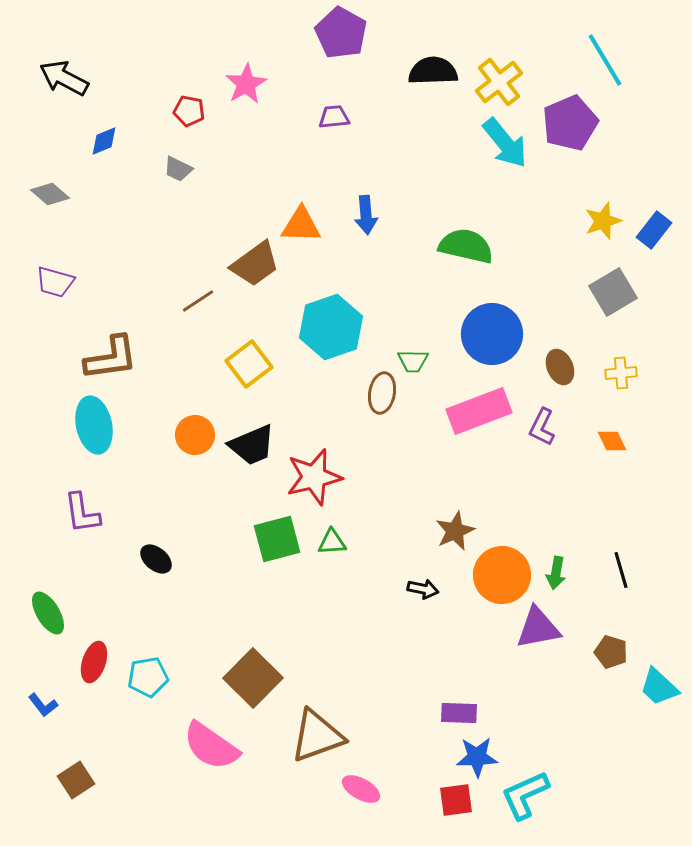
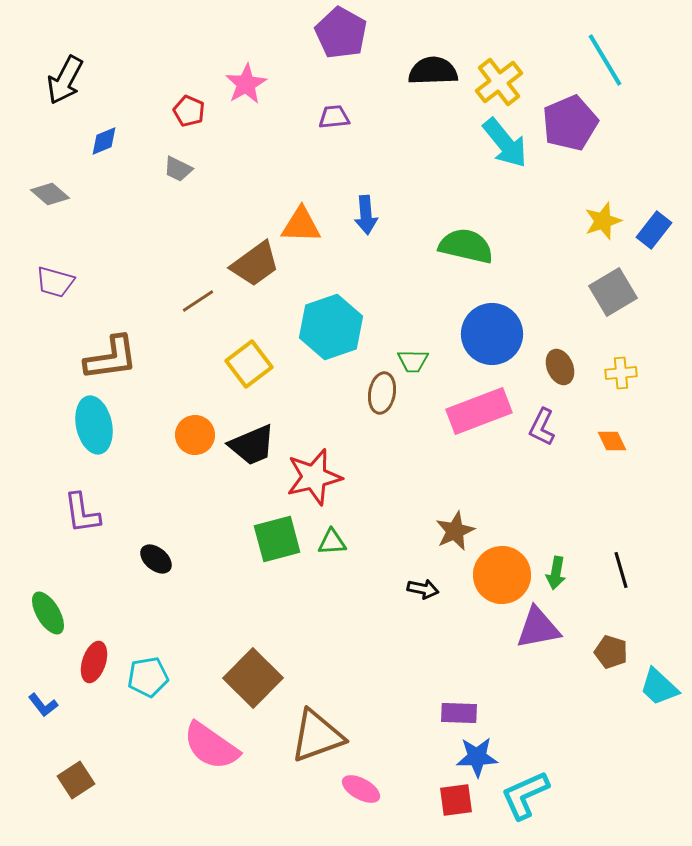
black arrow at (64, 78): moved 1 px right, 2 px down; rotated 90 degrees counterclockwise
red pentagon at (189, 111): rotated 12 degrees clockwise
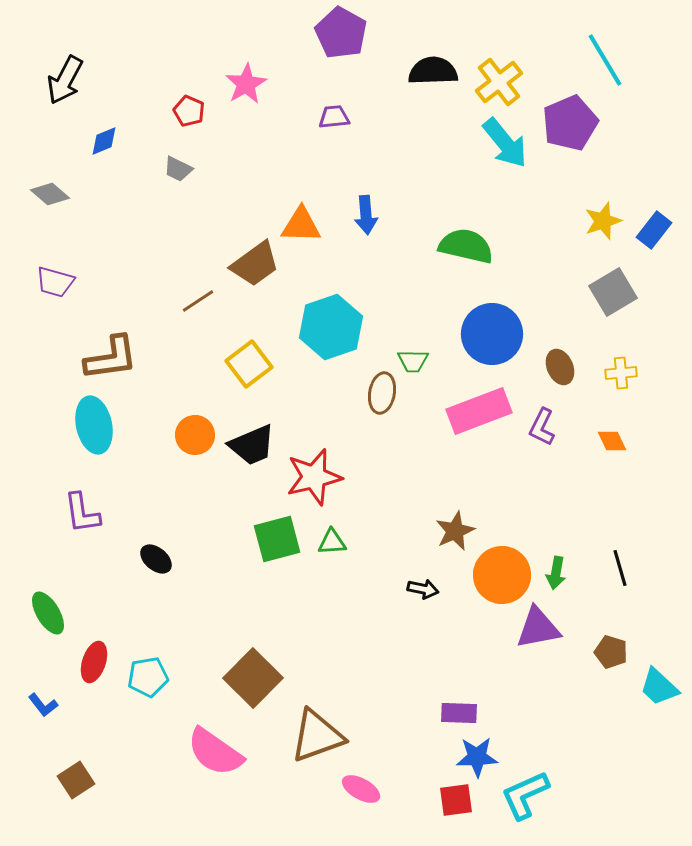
black line at (621, 570): moved 1 px left, 2 px up
pink semicircle at (211, 746): moved 4 px right, 6 px down
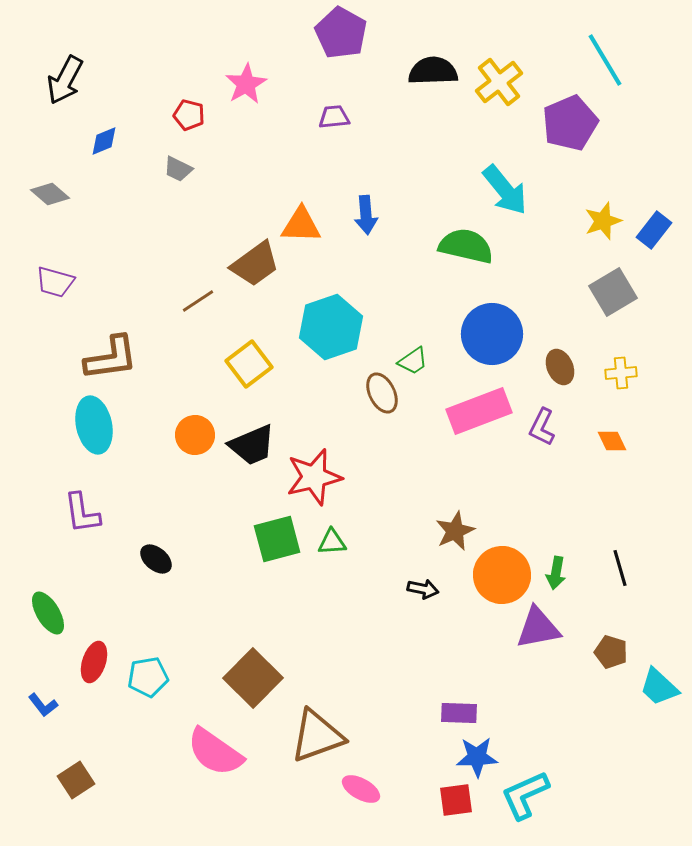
red pentagon at (189, 111): moved 4 px down; rotated 8 degrees counterclockwise
cyan arrow at (505, 143): moved 47 px down
green trapezoid at (413, 361): rotated 36 degrees counterclockwise
brown ellipse at (382, 393): rotated 36 degrees counterclockwise
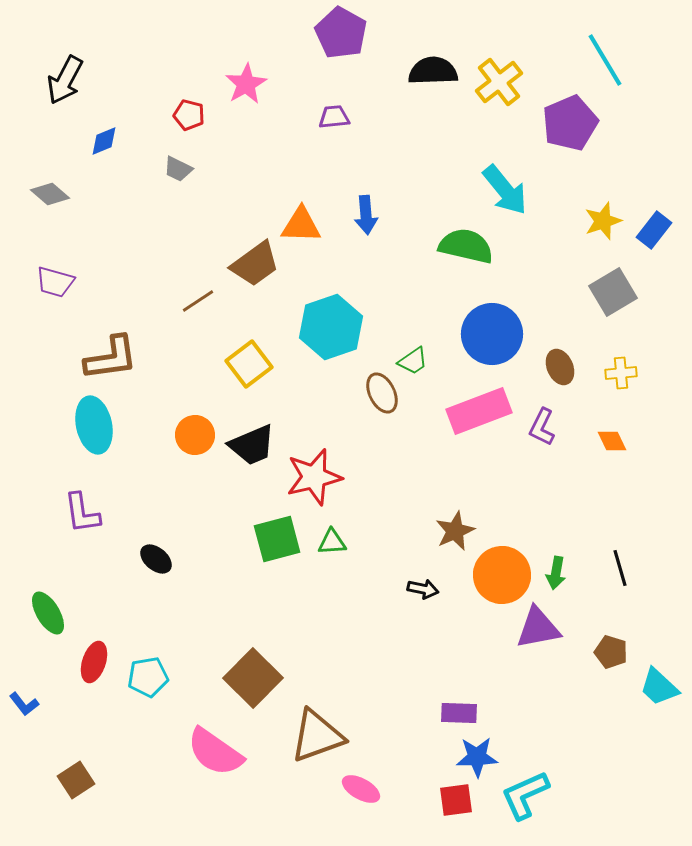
blue L-shape at (43, 705): moved 19 px left, 1 px up
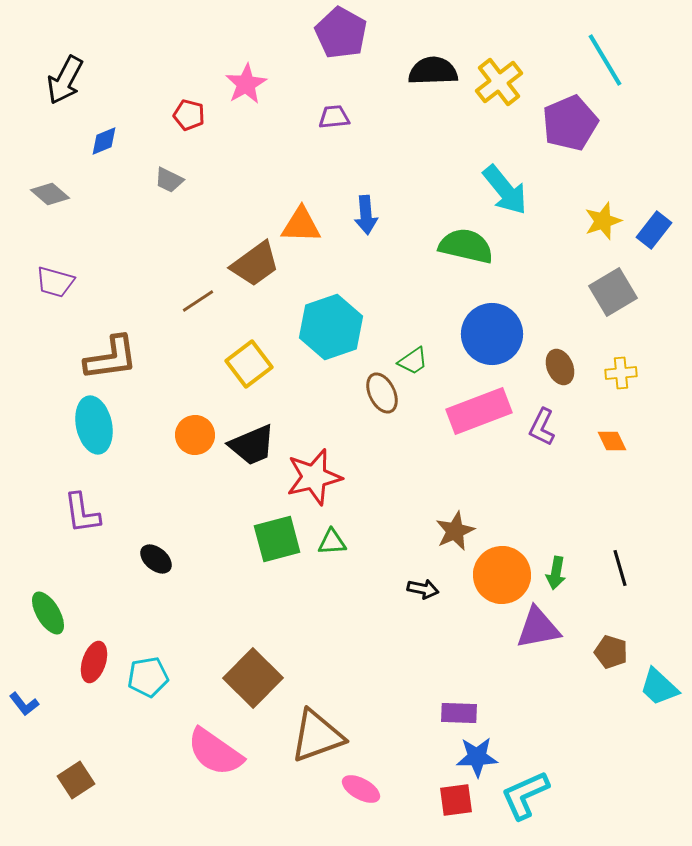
gray trapezoid at (178, 169): moved 9 px left, 11 px down
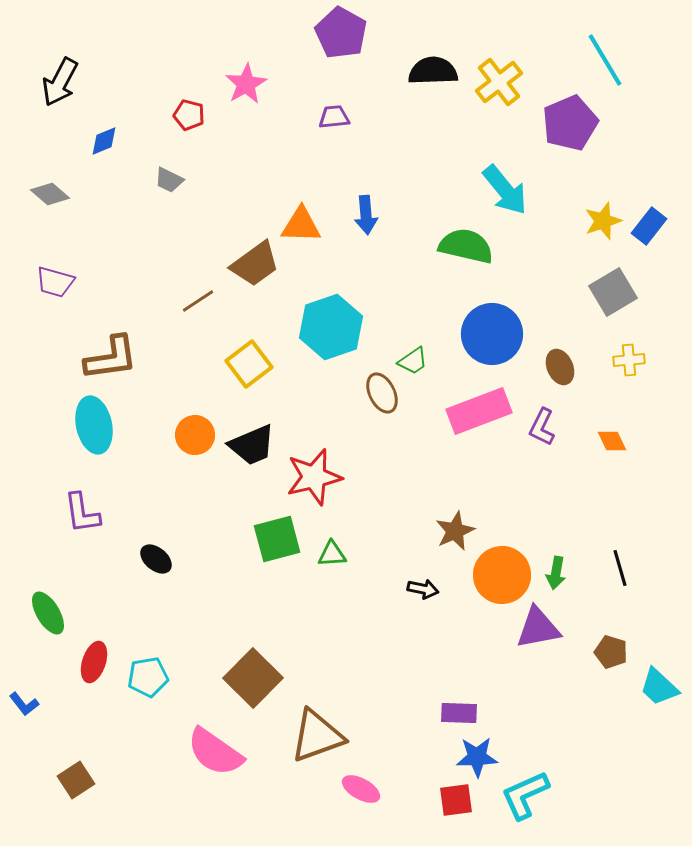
black arrow at (65, 80): moved 5 px left, 2 px down
blue rectangle at (654, 230): moved 5 px left, 4 px up
yellow cross at (621, 373): moved 8 px right, 13 px up
green triangle at (332, 542): moved 12 px down
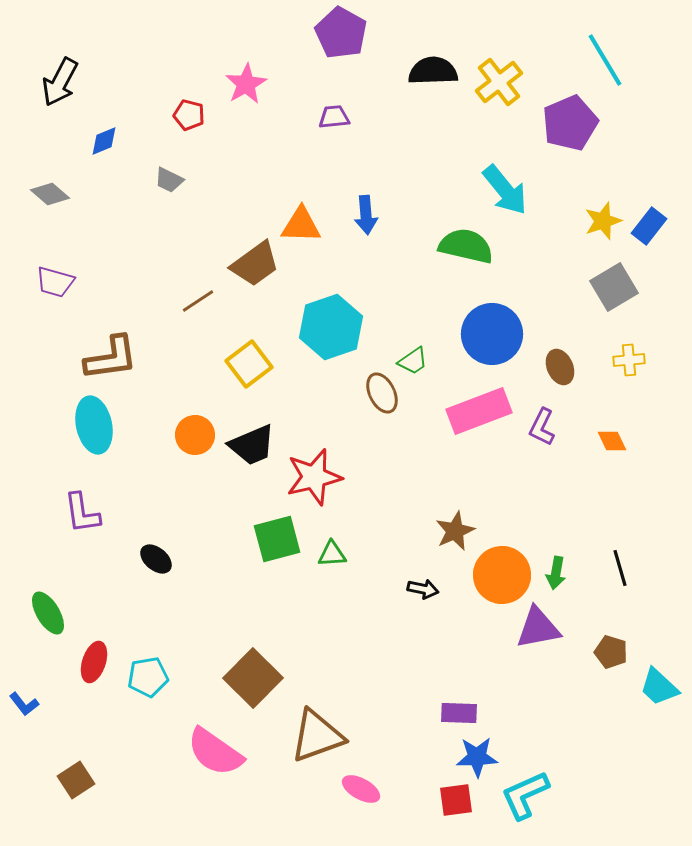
gray square at (613, 292): moved 1 px right, 5 px up
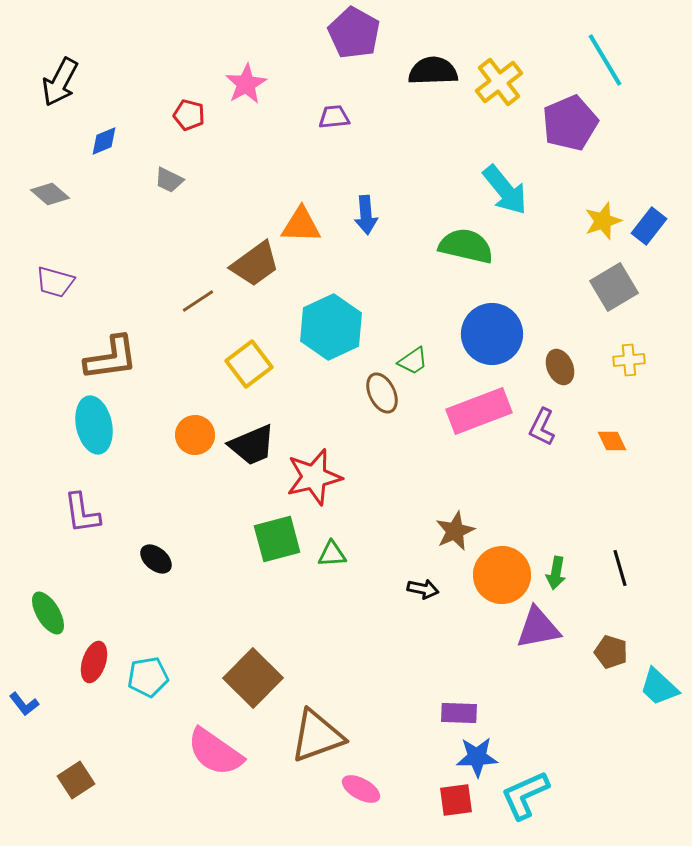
purple pentagon at (341, 33): moved 13 px right
cyan hexagon at (331, 327): rotated 6 degrees counterclockwise
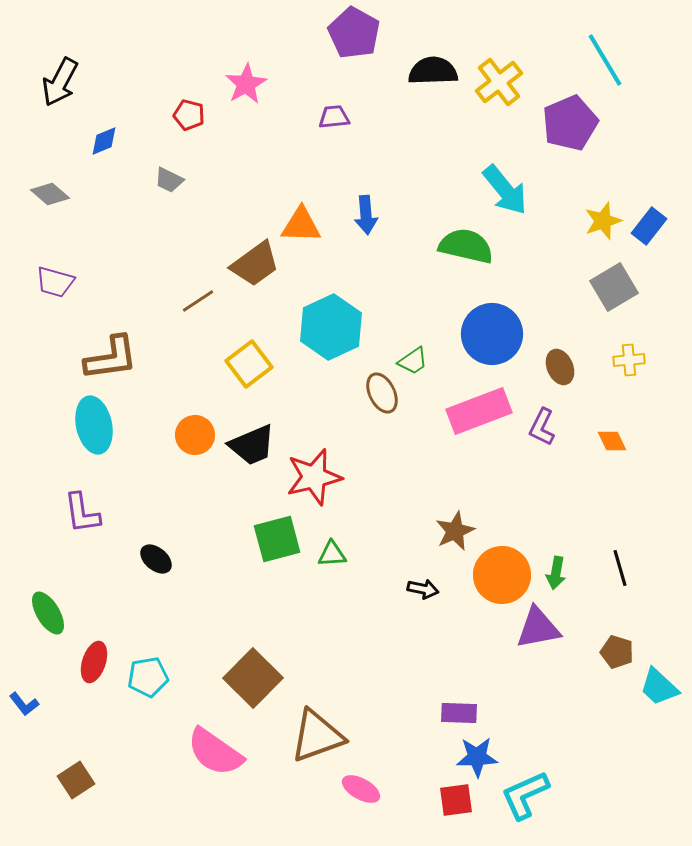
brown pentagon at (611, 652): moved 6 px right
